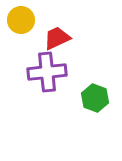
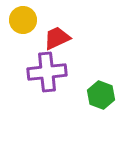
yellow circle: moved 2 px right
green hexagon: moved 6 px right, 3 px up
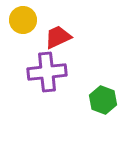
red trapezoid: moved 1 px right, 1 px up
green hexagon: moved 2 px right, 5 px down
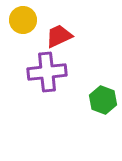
red trapezoid: moved 1 px right, 1 px up
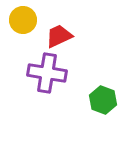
purple cross: moved 1 px down; rotated 15 degrees clockwise
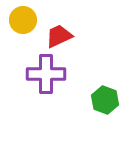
purple cross: moved 1 px left, 1 px down; rotated 9 degrees counterclockwise
green hexagon: moved 2 px right
